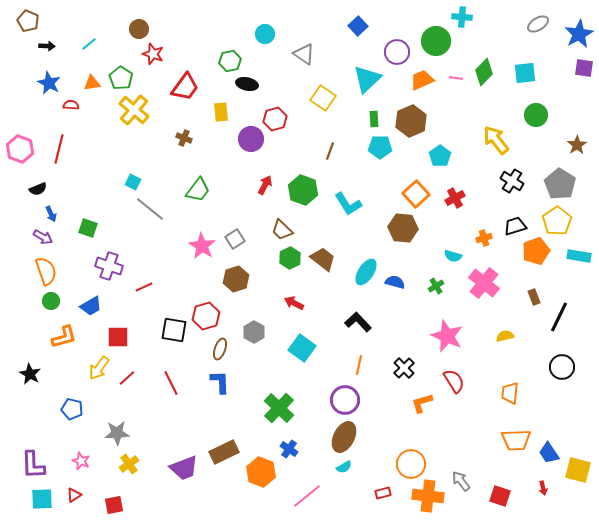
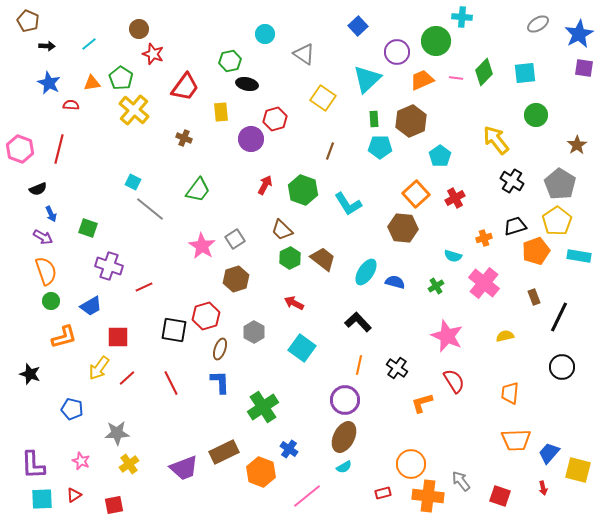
black cross at (404, 368): moved 7 px left; rotated 10 degrees counterclockwise
black star at (30, 374): rotated 10 degrees counterclockwise
green cross at (279, 408): moved 16 px left, 1 px up; rotated 12 degrees clockwise
blue trapezoid at (549, 453): rotated 75 degrees clockwise
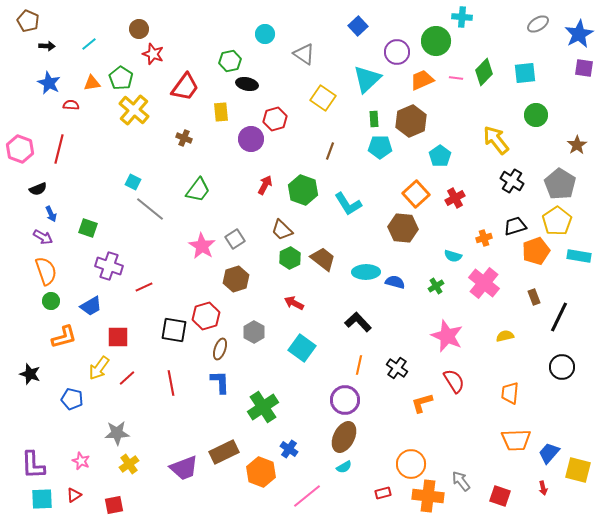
cyan ellipse at (366, 272): rotated 56 degrees clockwise
red line at (171, 383): rotated 15 degrees clockwise
blue pentagon at (72, 409): moved 10 px up
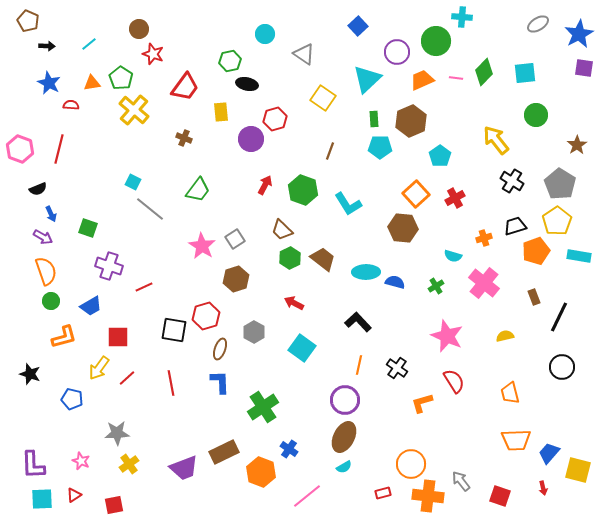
orange trapezoid at (510, 393): rotated 20 degrees counterclockwise
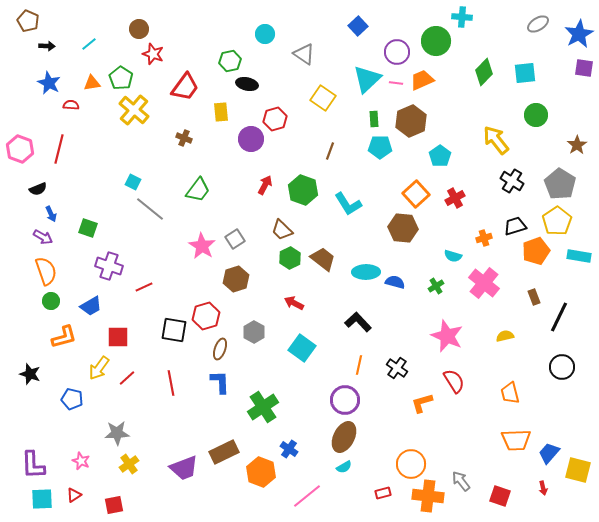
pink line at (456, 78): moved 60 px left, 5 px down
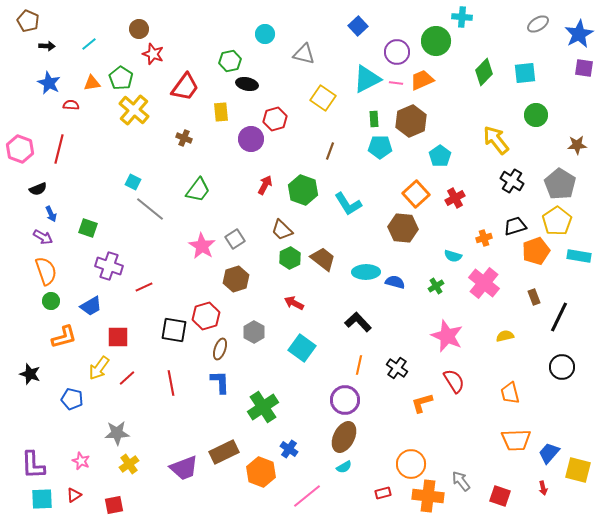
gray triangle at (304, 54): rotated 20 degrees counterclockwise
cyan triangle at (367, 79): rotated 16 degrees clockwise
brown star at (577, 145): rotated 30 degrees clockwise
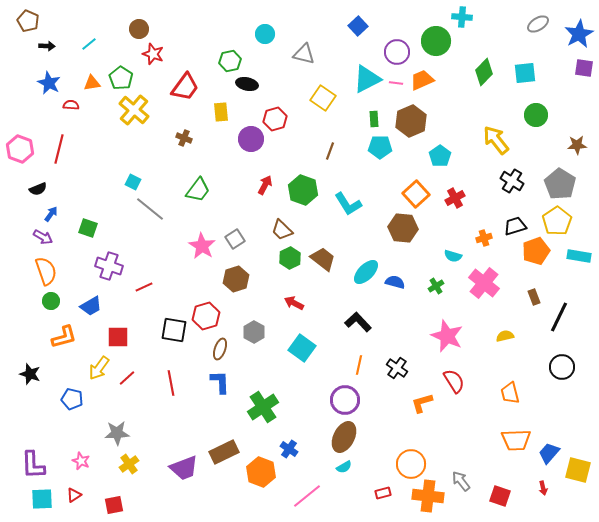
blue arrow at (51, 214): rotated 119 degrees counterclockwise
cyan ellipse at (366, 272): rotated 44 degrees counterclockwise
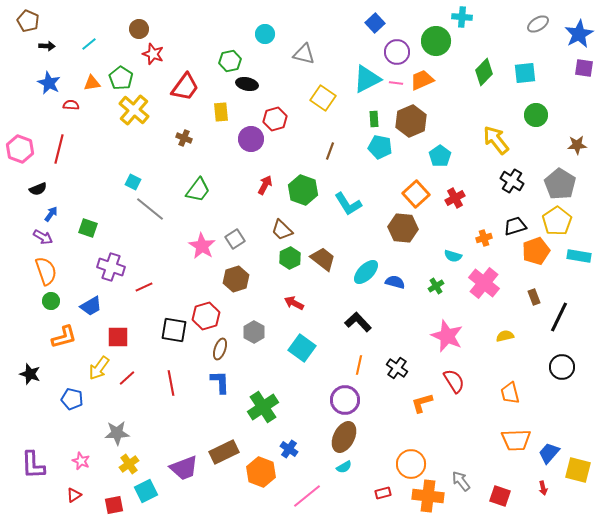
blue square at (358, 26): moved 17 px right, 3 px up
cyan pentagon at (380, 147): rotated 10 degrees clockwise
purple cross at (109, 266): moved 2 px right, 1 px down
cyan square at (42, 499): moved 104 px right, 8 px up; rotated 25 degrees counterclockwise
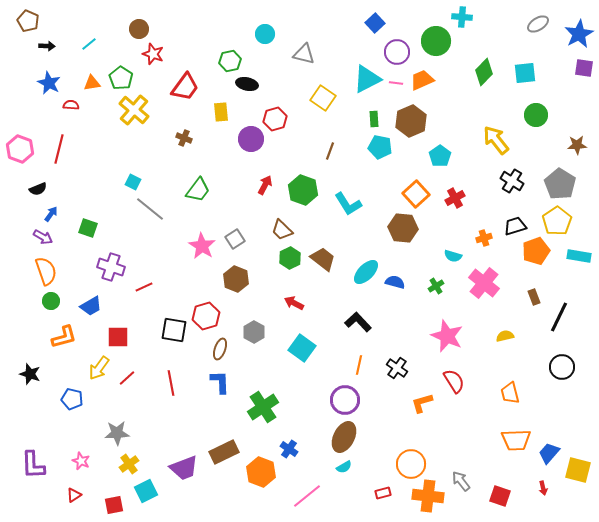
brown hexagon at (236, 279): rotated 20 degrees counterclockwise
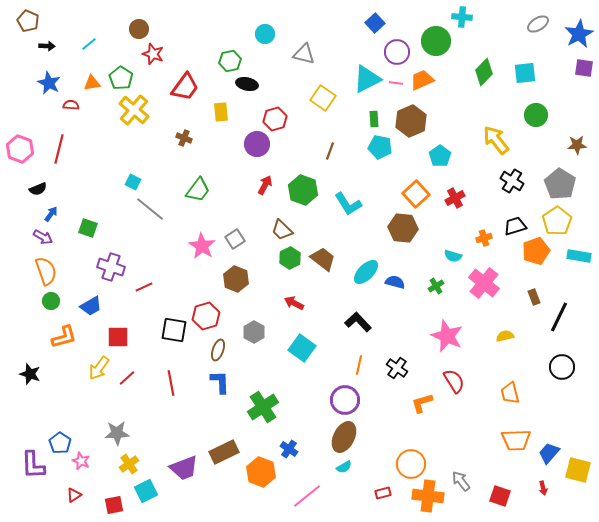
purple circle at (251, 139): moved 6 px right, 5 px down
brown ellipse at (220, 349): moved 2 px left, 1 px down
blue pentagon at (72, 399): moved 12 px left, 44 px down; rotated 20 degrees clockwise
